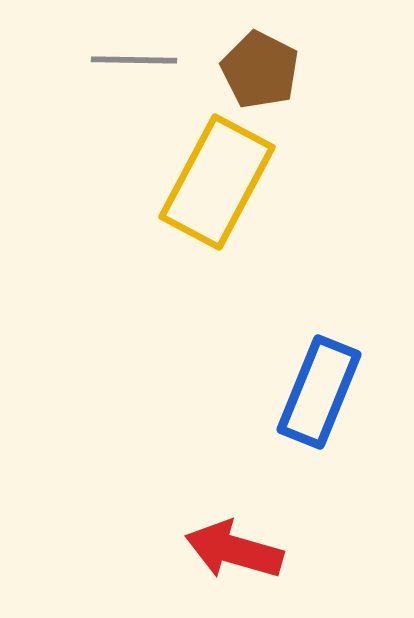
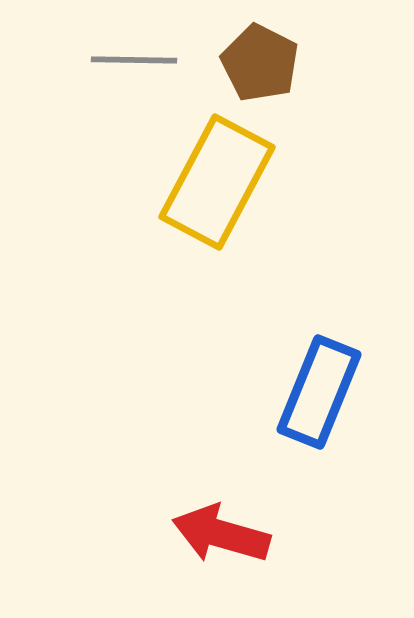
brown pentagon: moved 7 px up
red arrow: moved 13 px left, 16 px up
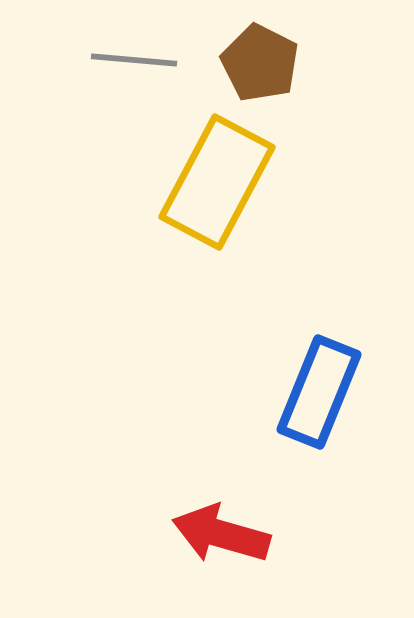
gray line: rotated 4 degrees clockwise
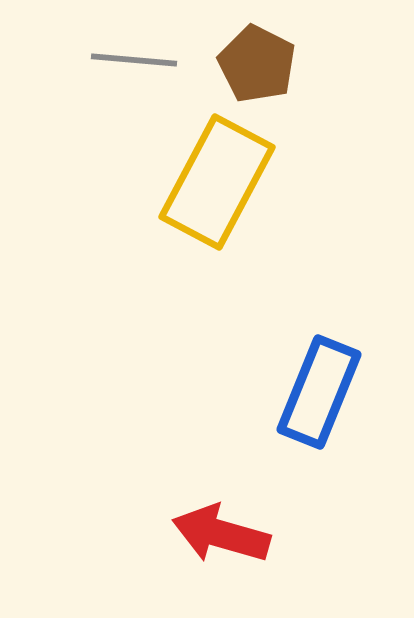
brown pentagon: moved 3 px left, 1 px down
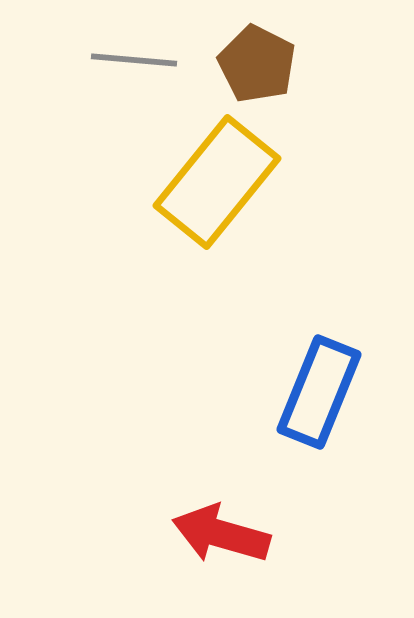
yellow rectangle: rotated 11 degrees clockwise
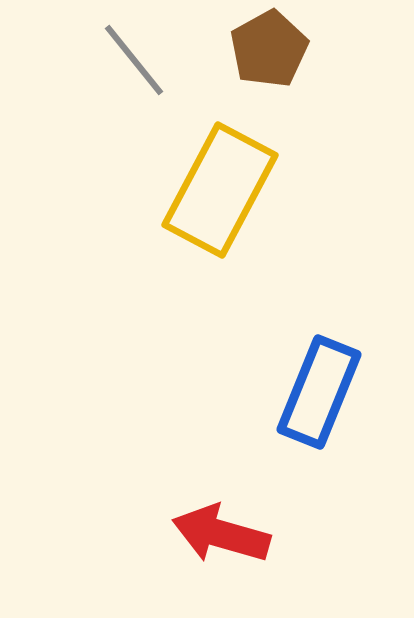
gray line: rotated 46 degrees clockwise
brown pentagon: moved 12 px right, 15 px up; rotated 16 degrees clockwise
yellow rectangle: moved 3 px right, 8 px down; rotated 11 degrees counterclockwise
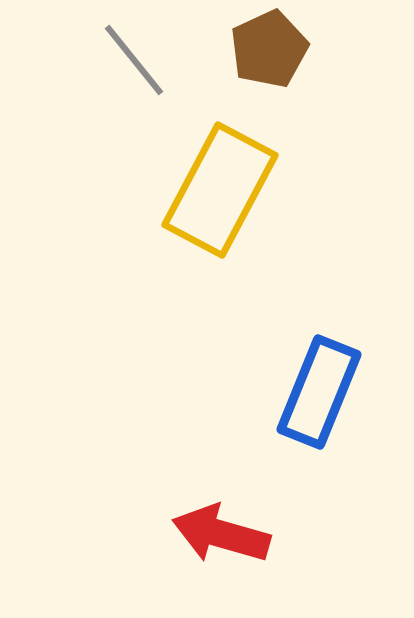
brown pentagon: rotated 4 degrees clockwise
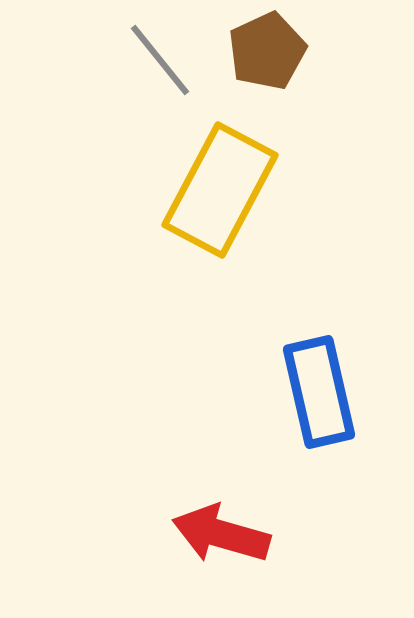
brown pentagon: moved 2 px left, 2 px down
gray line: moved 26 px right
blue rectangle: rotated 35 degrees counterclockwise
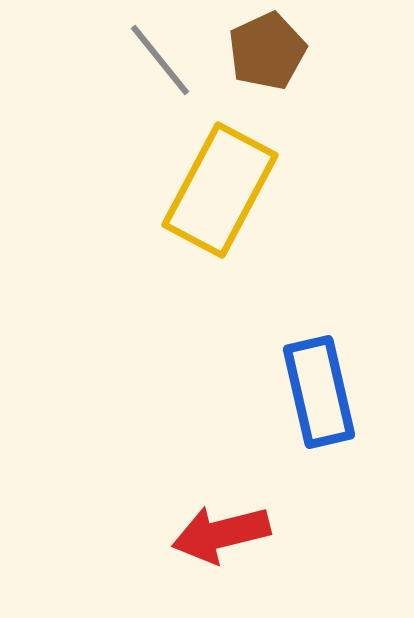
red arrow: rotated 30 degrees counterclockwise
